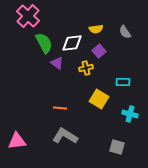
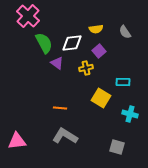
yellow square: moved 2 px right, 1 px up
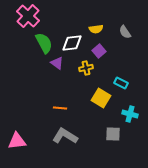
cyan rectangle: moved 2 px left, 1 px down; rotated 24 degrees clockwise
gray square: moved 4 px left, 13 px up; rotated 14 degrees counterclockwise
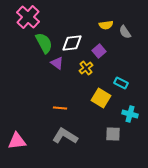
pink cross: moved 1 px down
yellow semicircle: moved 10 px right, 4 px up
yellow cross: rotated 24 degrees counterclockwise
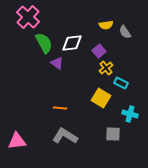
yellow cross: moved 20 px right
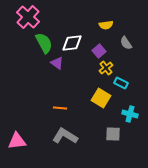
gray semicircle: moved 1 px right, 11 px down
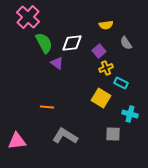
yellow cross: rotated 16 degrees clockwise
orange line: moved 13 px left, 1 px up
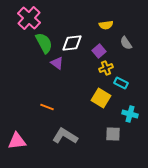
pink cross: moved 1 px right, 1 px down
orange line: rotated 16 degrees clockwise
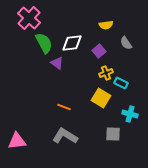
yellow cross: moved 5 px down
orange line: moved 17 px right
